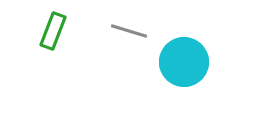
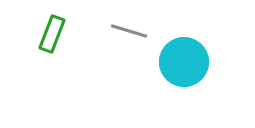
green rectangle: moved 1 px left, 3 px down
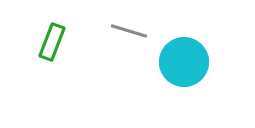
green rectangle: moved 8 px down
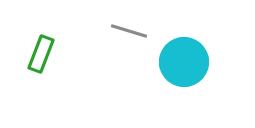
green rectangle: moved 11 px left, 12 px down
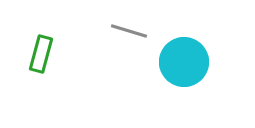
green rectangle: rotated 6 degrees counterclockwise
